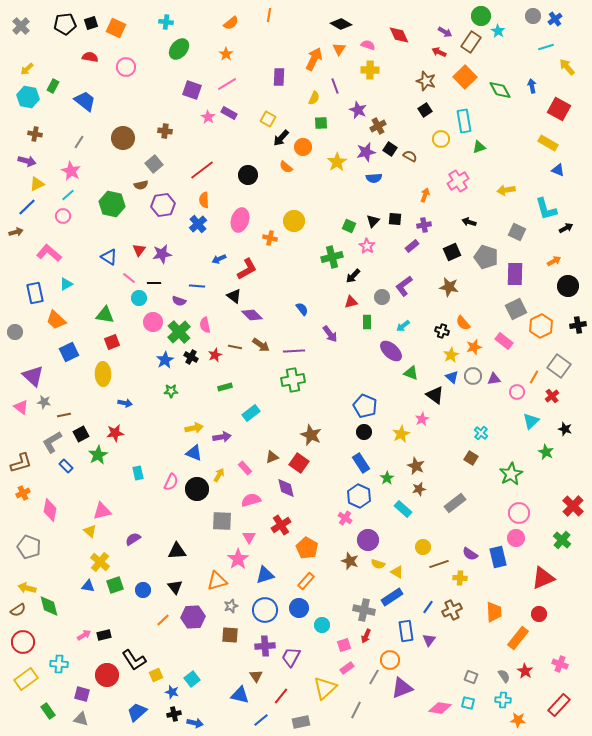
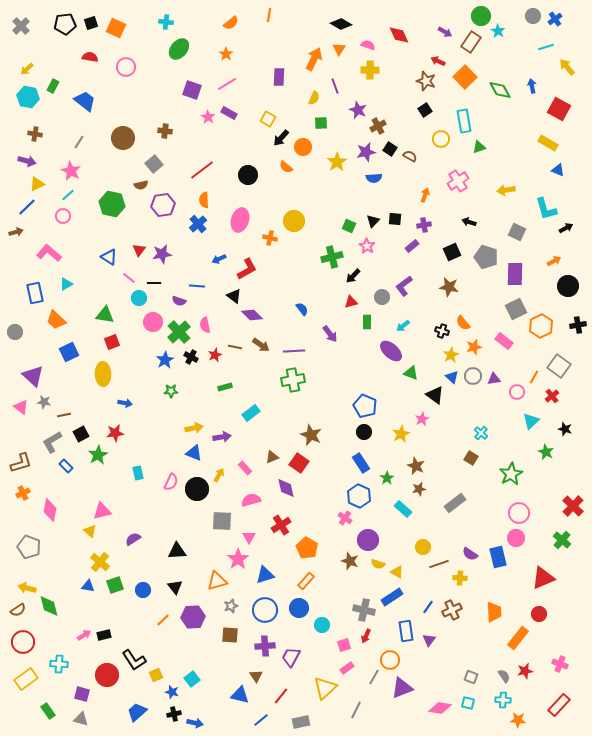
red arrow at (439, 52): moved 1 px left, 9 px down
red star at (525, 671): rotated 28 degrees clockwise
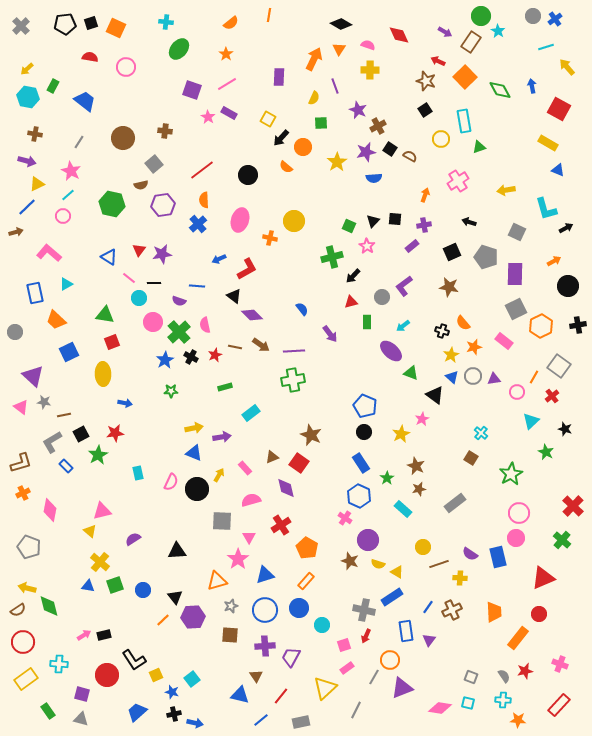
black triangle at (175, 587): moved 10 px down
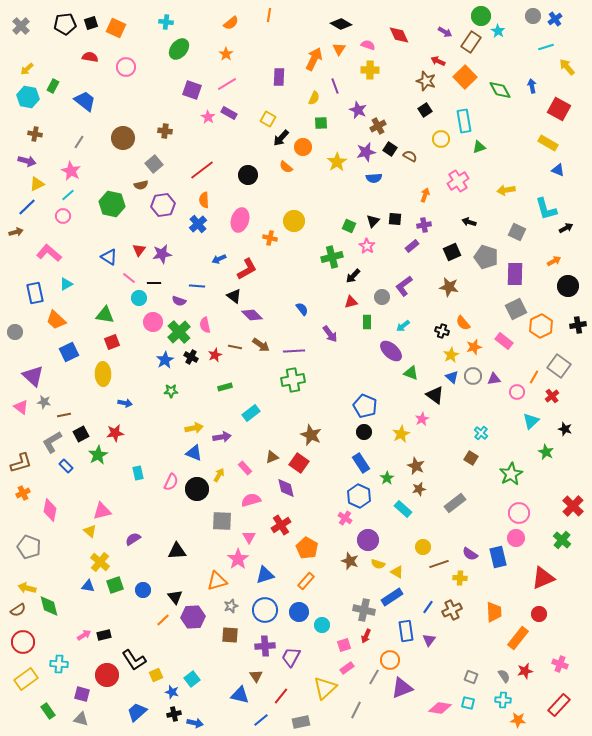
blue circle at (299, 608): moved 4 px down
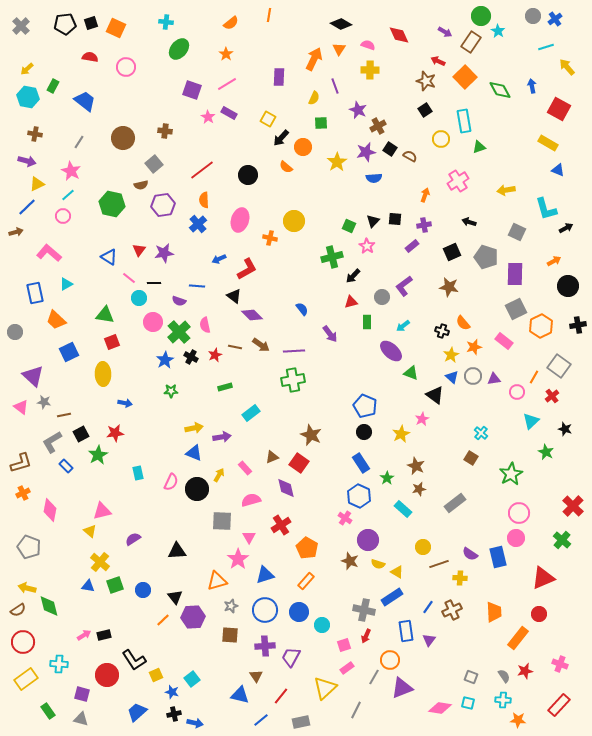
purple star at (162, 254): moved 2 px right, 1 px up
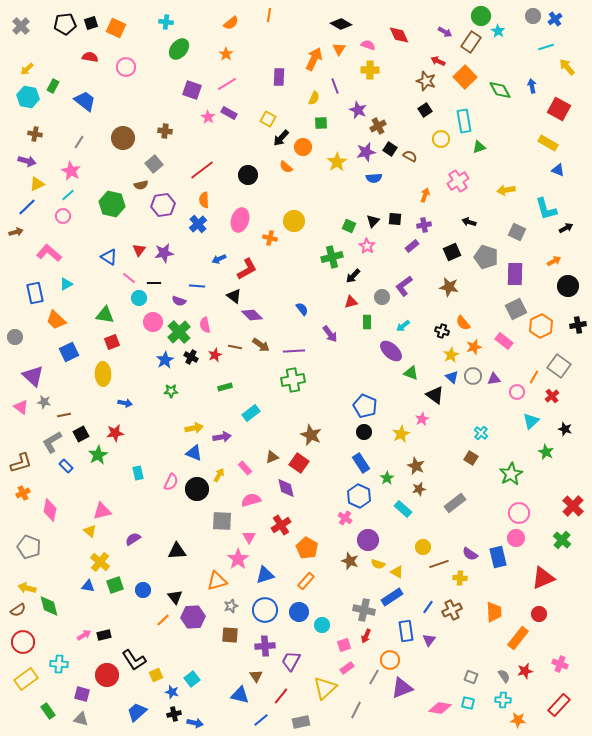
gray circle at (15, 332): moved 5 px down
purple trapezoid at (291, 657): moved 4 px down
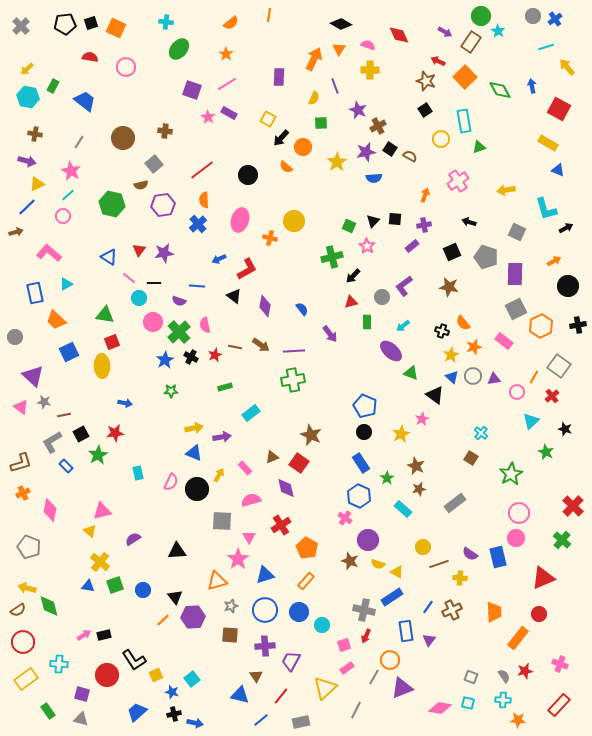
purple diamond at (252, 315): moved 13 px right, 9 px up; rotated 55 degrees clockwise
yellow ellipse at (103, 374): moved 1 px left, 8 px up
